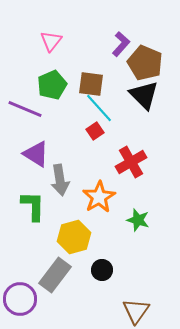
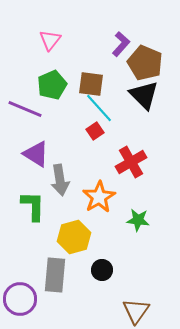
pink triangle: moved 1 px left, 1 px up
green star: rotated 10 degrees counterclockwise
gray rectangle: rotated 32 degrees counterclockwise
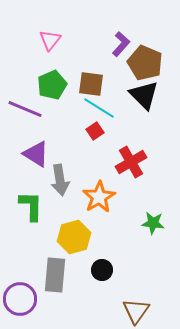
cyan line: rotated 16 degrees counterclockwise
green L-shape: moved 2 px left
green star: moved 15 px right, 3 px down
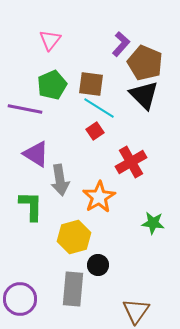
purple line: rotated 12 degrees counterclockwise
black circle: moved 4 px left, 5 px up
gray rectangle: moved 18 px right, 14 px down
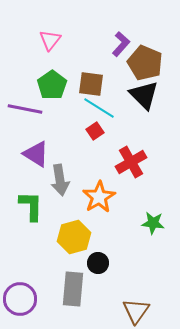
green pentagon: rotated 12 degrees counterclockwise
black circle: moved 2 px up
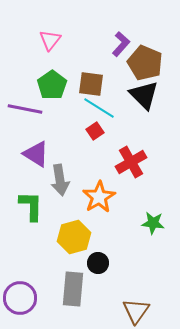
purple circle: moved 1 px up
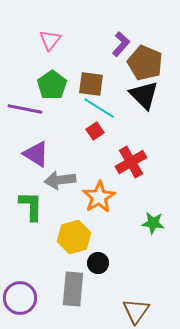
gray arrow: rotated 92 degrees clockwise
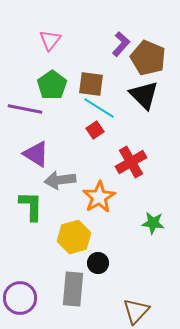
brown pentagon: moved 3 px right, 5 px up
red square: moved 1 px up
brown triangle: rotated 8 degrees clockwise
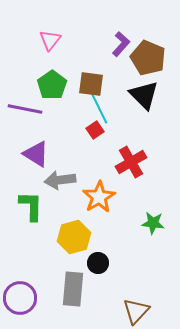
cyan line: rotated 32 degrees clockwise
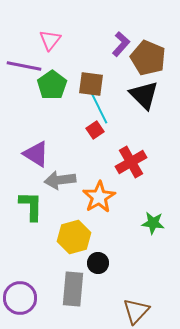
purple line: moved 1 px left, 43 px up
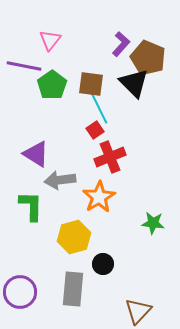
black triangle: moved 10 px left, 12 px up
red cross: moved 21 px left, 5 px up; rotated 8 degrees clockwise
black circle: moved 5 px right, 1 px down
purple circle: moved 6 px up
brown triangle: moved 2 px right
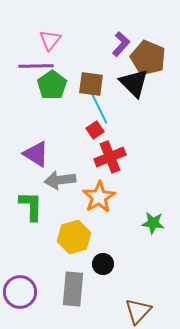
purple line: moved 12 px right; rotated 12 degrees counterclockwise
